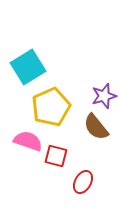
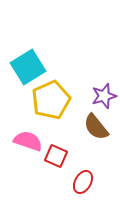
yellow pentagon: moved 7 px up
red square: rotated 10 degrees clockwise
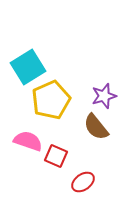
red ellipse: rotated 25 degrees clockwise
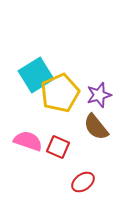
cyan square: moved 8 px right, 8 px down
purple star: moved 5 px left, 1 px up
yellow pentagon: moved 9 px right, 7 px up
red square: moved 2 px right, 9 px up
